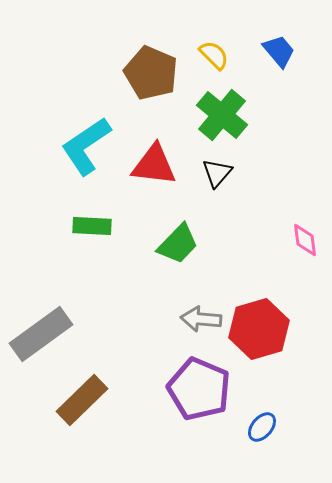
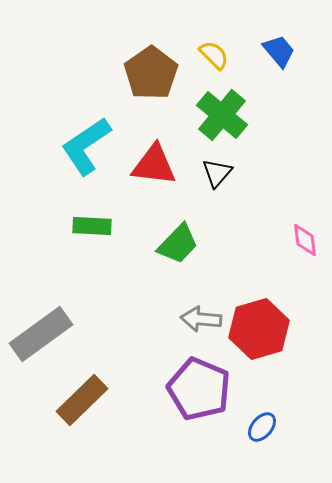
brown pentagon: rotated 14 degrees clockwise
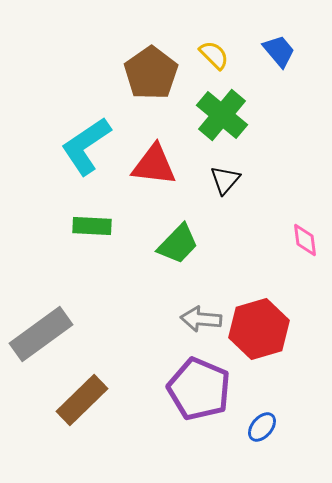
black triangle: moved 8 px right, 7 px down
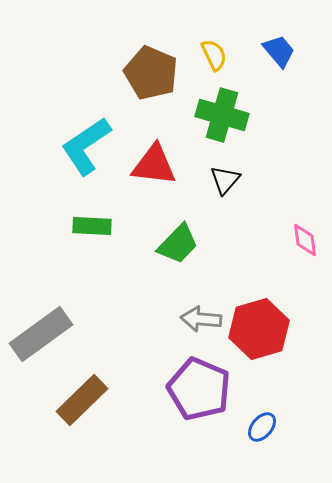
yellow semicircle: rotated 20 degrees clockwise
brown pentagon: rotated 14 degrees counterclockwise
green cross: rotated 24 degrees counterclockwise
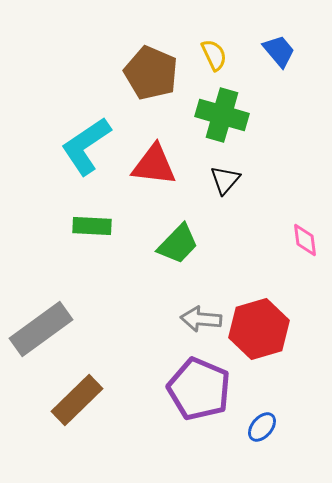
gray rectangle: moved 5 px up
brown rectangle: moved 5 px left
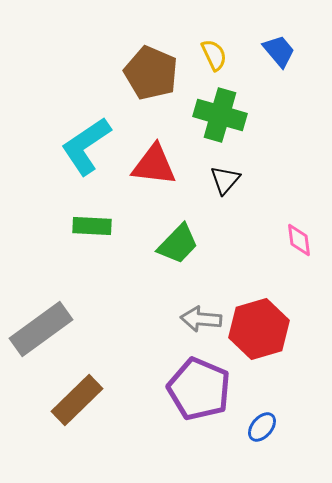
green cross: moved 2 px left
pink diamond: moved 6 px left
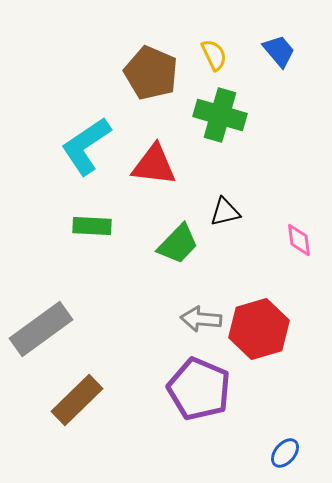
black triangle: moved 32 px down; rotated 36 degrees clockwise
blue ellipse: moved 23 px right, 26 px down
